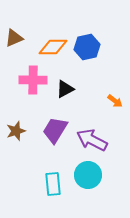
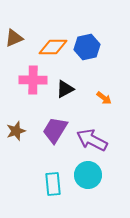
orange arrow: moved 11 px left, 3 px up
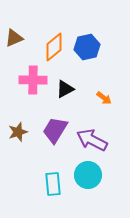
orange diamond: moved 1 px right; rotated 40 degrees counterclockwise
brown star: moved 2 px right, 1 px down
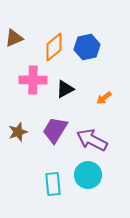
orange arrow: rotated 105 degrees clockwise
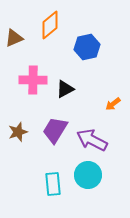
orange diamond: moved 4 px left, 22 px up
orange arrow: moved 9 px right, 6 px down
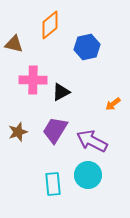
brown triangle: moved 6 px down; rotated 36 degrees clockwise
black triangle: moved 4 px left, 3 px down
purple arrow: moved 1 px down
